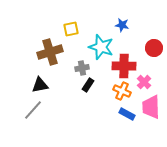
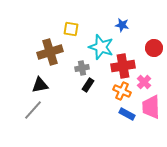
yellow square: rotated 21 degrees clockwise
red cross: moved 1 px left; rotated 10 degrees counterclockwise
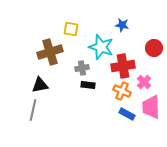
black rectangle: rotated 64 degrees clockwise
gray line: rotated 30 degrees counterclockwise
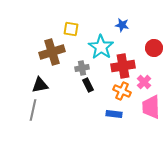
cyan star: rotated 15 degrees clockwise
brown cross: moved 2 px right
black rectangle: rotated 56 degrees clockwise
blue rectangle: moved 13 px left; rotated 21 degrees counterclockwise
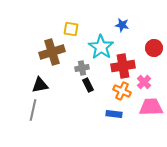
pink trapezoid: rotated 90 degrees clockwise
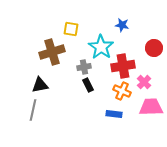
gray cross: moved 2 px right, 1 px up
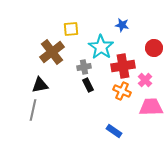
yellow square: rotated 14 degrees counterclockwise
brown cross: rotated 20 degrees counterclockwise
pink cross: moved 1 px right, 2 px up
blue rectangle: moved 17 px down; rotated 28 degrees clockwise
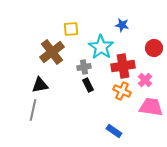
pink trapezoid: rotated 10 degrees clockwise
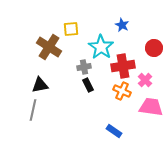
blue star: rotated 16 degrees clockwise
brown cross: moved 3 px left, 5 px up; rotated 20 degrees counterclockwise
